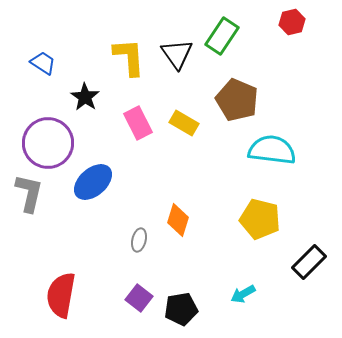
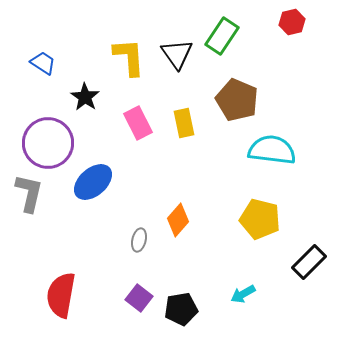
yellow rectangle: rotated 48 degrees clockwise
orange diamond: rotated 24 degrees clockwise
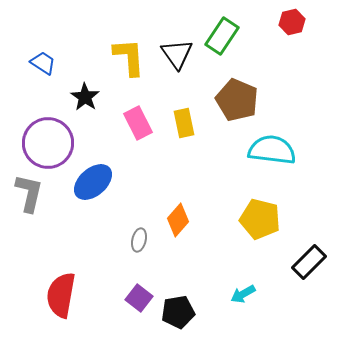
black pentagon: moved 3 px left, 3 px down
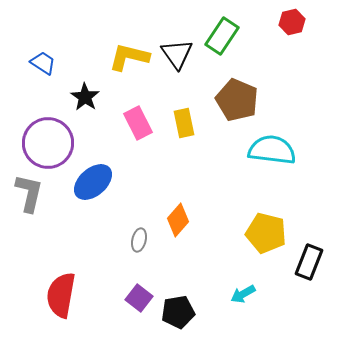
yellow L-shape: rotated 72 degrees counterclockwise
yellow pentagon: moved 6 px right, 14 px down
black rectangle: rotated 24 degrees counterclockwise
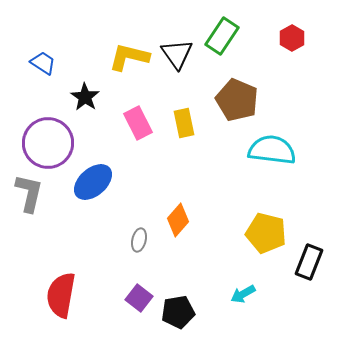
red hexagon: moved 16 px down; rotated 15 degrees counterclockwise
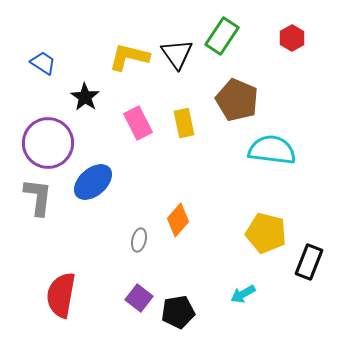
gray L-shape: moved 9 px right, 4 px down; rotated 6 degrees counterclockwise
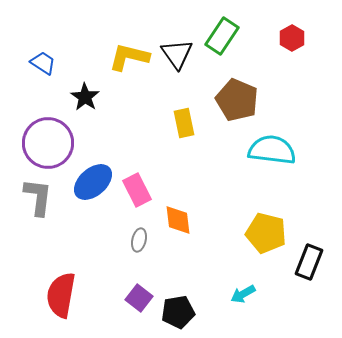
pink rectangle: moved 1 px left, 67 px down
orange diamond: rotated 48 degrees counterclockwise
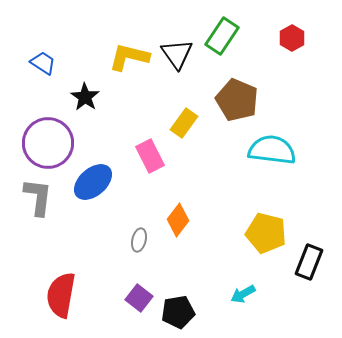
yellow rectangle: rotated 48 degrees clockwise
pink rectangle: moved 13 px right, 34 px up
orange diamond: rotated 44 degrees clockwise
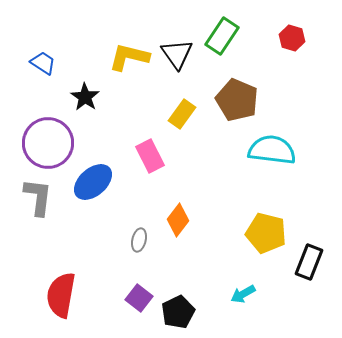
red hexagon: rotated 15 degrees counterclockwise
yellow rectangle: moved 2 px left, 9 px up
black pentagon: rotated 16 degrees counterclockwise
